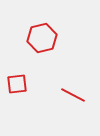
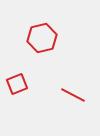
red square: rotated 15 degrees counterclockwise
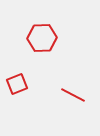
red hexagon: rotated 12 degrees clockwise
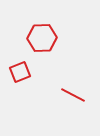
red square: moved 3 px right, 12 px up
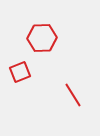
red line: rotated 30 degrees clockwise
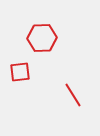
red square: rotated 15 degrees clockwise
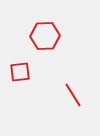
red hexagon: moved 3 px right, 2 px up
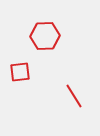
red line: moved 1 px right, 1 px down
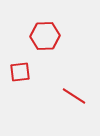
red line: rotated 25 degrees counterclockwise
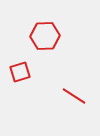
red square: rotated 10 degrees counterclockwise
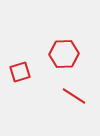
red hexagon: moved 19 px right, 18 px down
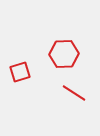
red line: moved 3 px up
